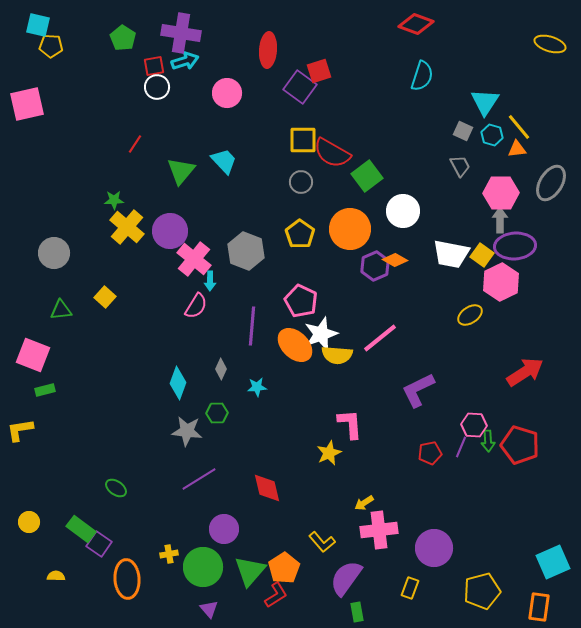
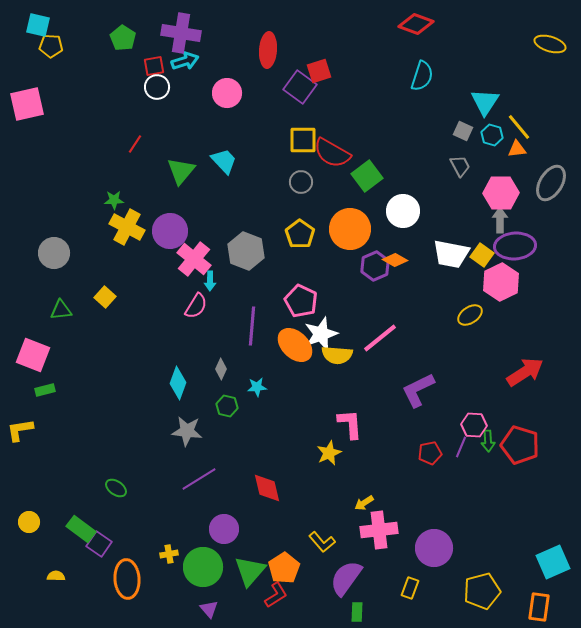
yellow cross at (127, 227): rotated 12 degrees counterclockwise
green hexagon at (217, 413): moved 10 px right, 7 px up; rotated 15 degrees clockwise
green rectangle at (357, 612): rotated 12 degrees clockwise
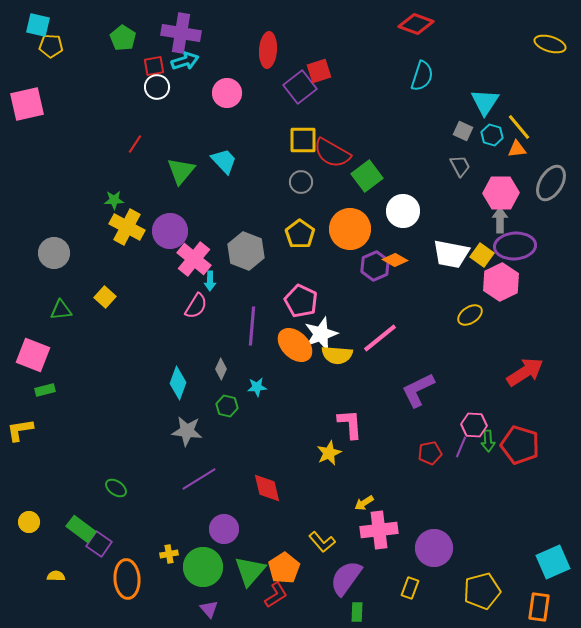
purple square at (300, 87): rotated 16 degrees clockwise
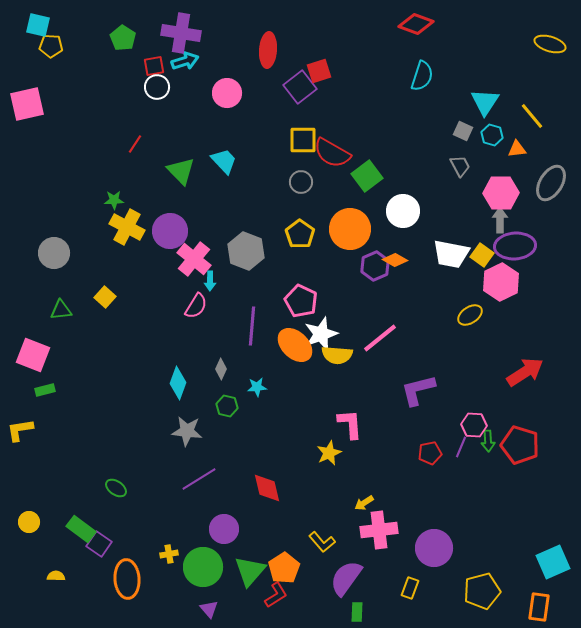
yellow line at (519, 127): moved 13 px right, 11 px up
green triangle at (181, 171): rotated 24 degrees counterclockwise
purple L-shape at (418, 390): rotated 12 degrees clockwise
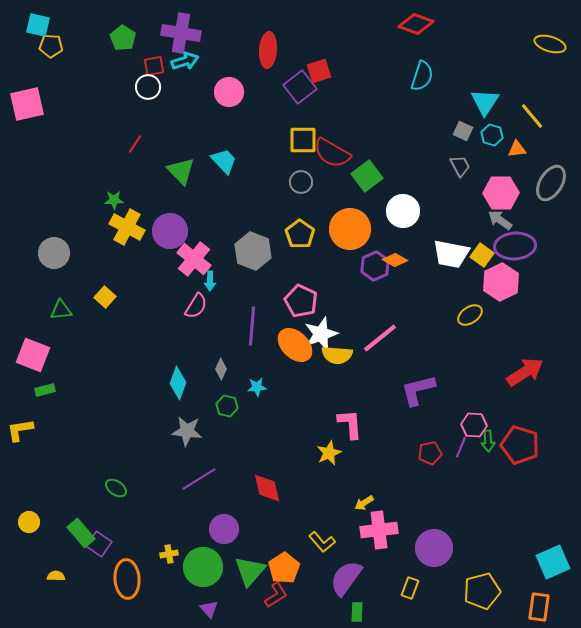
white circle at (157, 87): moved 9 px left
pink circle at (227, 93): moved 2 px right, 1 px up
gray arrow at (500, 220): rotated 55 degrees counterclockwise
gray hexagon at (246, 251): moved 7 px right
green rectangle at (81, 529): moved 4 px down; rotated 12 degrees clockwise
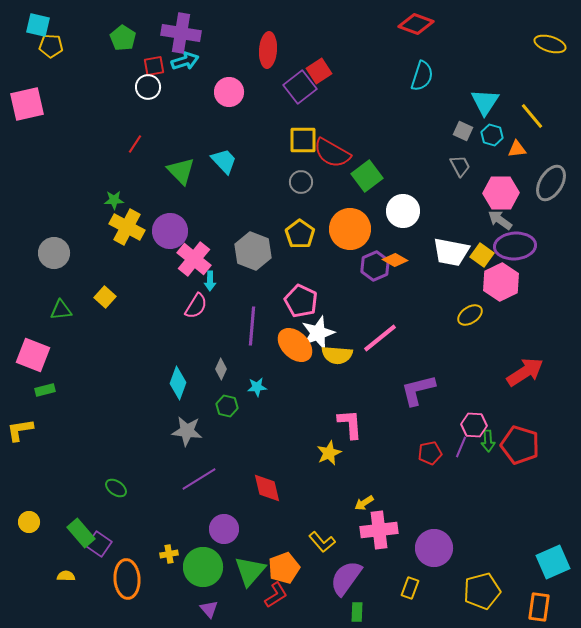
red square at (319, 71): rotated 15 degrees counterclockwise
white trapezoid at (451, 254): moved 2 px up
white star at (321, 334): moved 3 px left, 1 px up
orange pentagon at (284, 568): rotated 12 degrees clockwise
yellow semicircle at (56, 576): moved 10 px right
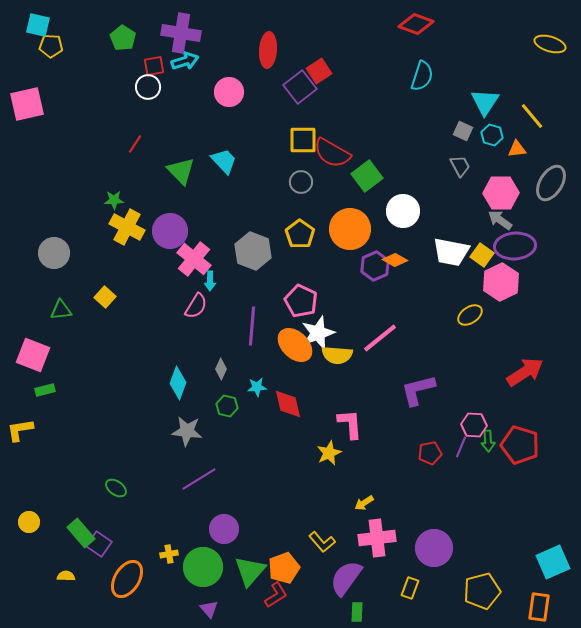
red diamond at (267, 488): moved 21 px right, 84 px up
pink cross at (379, 530): moved 2 px left, 8 px down
orange ellipse at (127, 579): rotated 36 degrees clockwise
